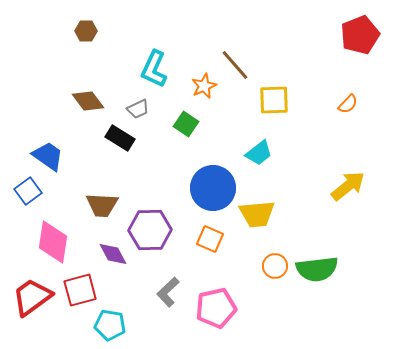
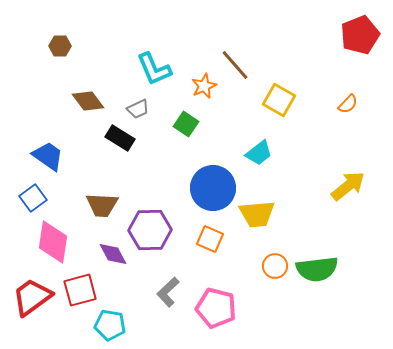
brown hexagon: moved 26 px left, 15 px down
cyan L-shape: rotated 48 degrees counterclockwise
yellow square: moved 5 px right; rotated 32 degrees clockwise
blue square: moved 5 px right, 7 px down
pink pentagon: rotated 27 degrees clockwise
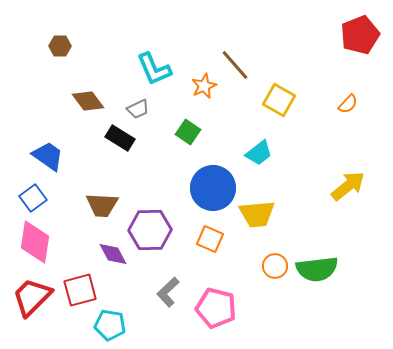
green square: moved 2 px right, 8 px down
pink diamond: moved 18 px left
red trapezoid: rotated 9 degrees counterclockwise
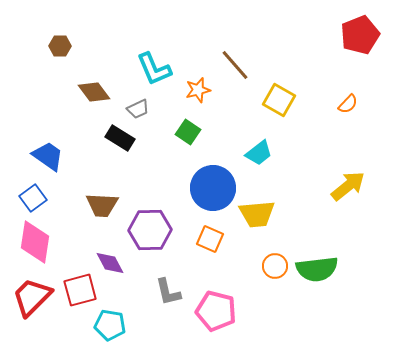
orange star: moved 6 px left, 4 px down; rotated 10 degrees clockwise
brown diamond: moved 6 px right, 9 px up
purple diamond: moved 3 px left, 9 px down
gray L-shape: rotated 60 degrees counterclockwise
pink pentagon: moved 3 px down
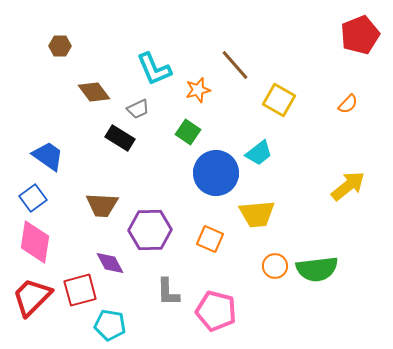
blue circle: moved 3 px right, 15 px up
gray L-shape: rotated 12 degrees clockwise
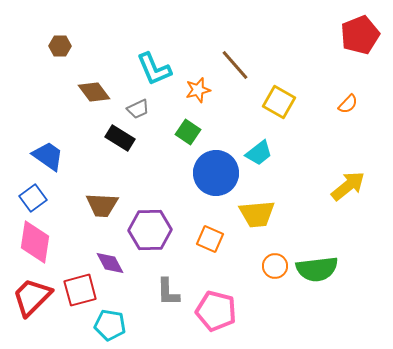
yellow square: moved 2 px down
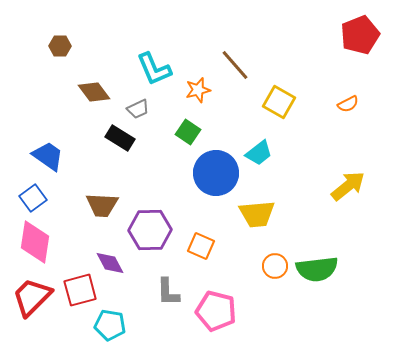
orange semicircle: rotated 20 degrees clockwise
orange square: moved 9 px left, 7 px down
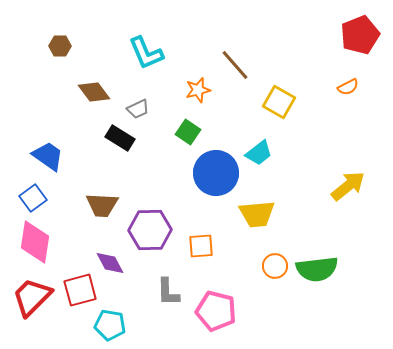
cyan L-shape: moved 8 px left, 16 px up
orange semicircle: moved 17 px up
orange square: rotated 28 degrees counterclockwise
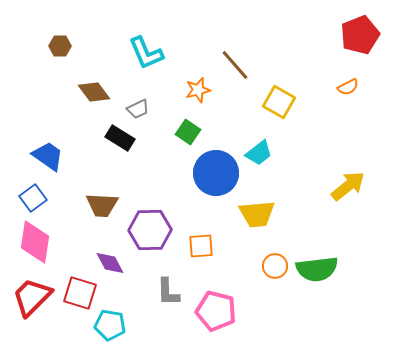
red square: moved 3 px down; rotated 32 degrees clockwise
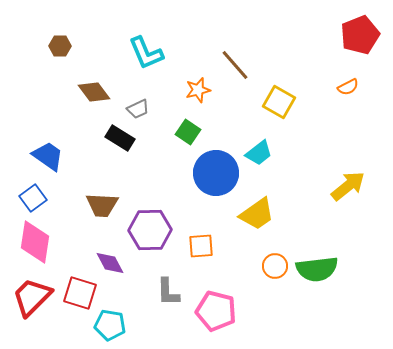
yellow trapezoid: rotated 30 degrees counterclockwise
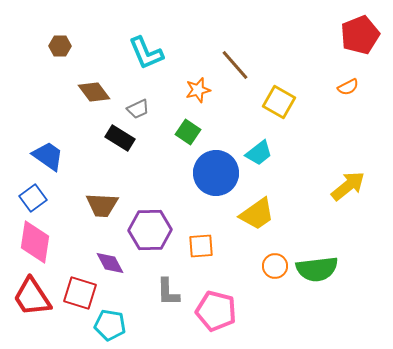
red trapezoid: rotated 78 degrees counterclockwise
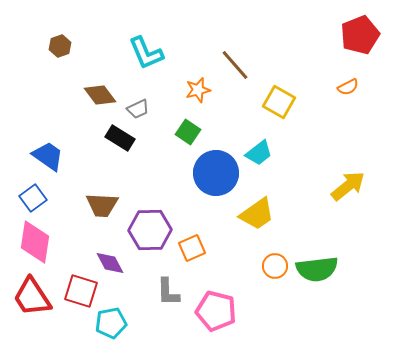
brown hexagon: rotated 20 degrees counterclockwise
brown diamond: moved 6 px right, 3 px down
orange square: moved 9 px left, 2 px down; rotated 20 degrees counterclockwise
red square: moved 1 px right, 2 px up
cyan pentagon: moved 1 px right, 2 px up; rotated 20 degrees counterclockwise
